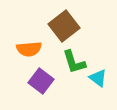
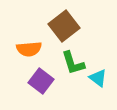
green L-shape: moved 1 px left, 1 px down
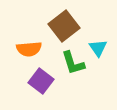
cyan triangle: moved 30 px up; rotated 18 degrees clockwise
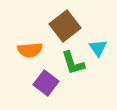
brown square: moved 1 px right
orange semicircle: moved 1 px right, 1 px down
purple square: moved 5 px right, 2 px down
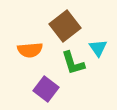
purple square: moved 6 px down
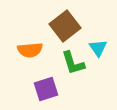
purple square: rotated 35 degrees clockwise
